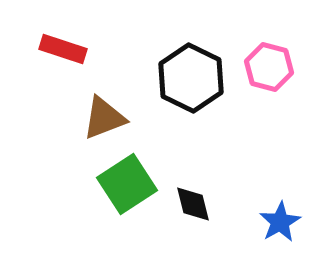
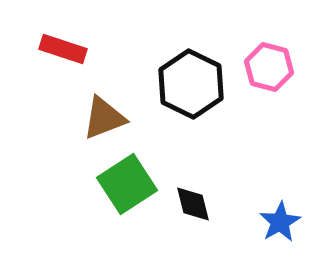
black hexagon: moved 6 px down
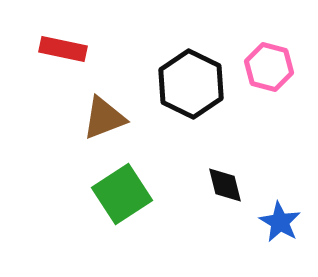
red rectangle: rotated 6 degrees counterclockwise
green square: moved 5 px left, 10 px down
black diamond: moved 32 px right, 19 px up
blue star: rotated 12 degrees counterclockwise
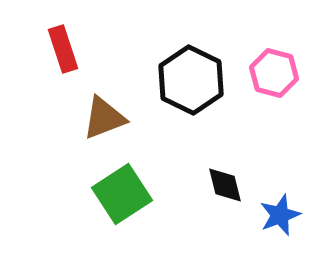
red rectangle: rotated 60 degrees clockwise
pink hexagon: moved 5 px right, 6 px down
black hexagon: moved 4 px up
blue star: moved 7 px up; rotated 21 degrees clockwise
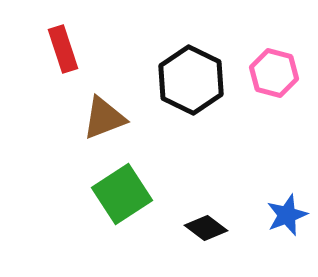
black diamond: moved 19 px left, 43 px down; rotated 39 degrees counterclockwise
blue star: moved 7 px right
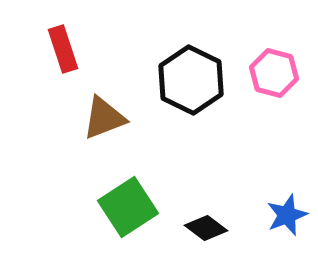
green square: moved 6 px right, 13 px down
